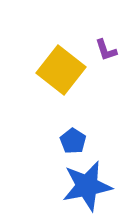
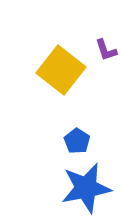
blue pentagon: moved 4 px right
blue star: moved 1 px left, 2 px down
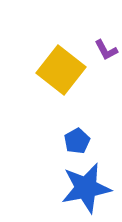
purple L-shape: rotated 10 degrees counterclockwise
blue pentagon: rotated 10 degrees clockwise
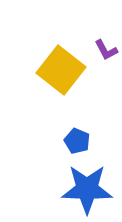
blue pentagon: rotated 20 degrees counterclockwise
blue star: moved 1 px right, 1 px down; rotated 12 degrees clockwise
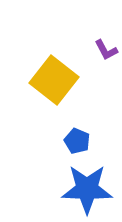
yellow square: moved 7 px left, 10 px down
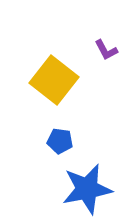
blue pentagon: moved 17 px left; rotated 15 degrees counterclockwise
blue star: rotated 12 degrees counterclockwise
